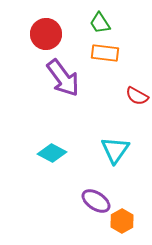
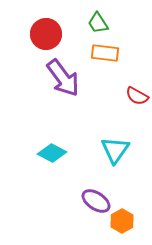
green trapezoid: moved 2 px left
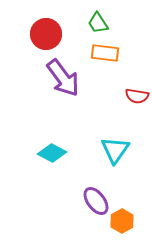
red semicircle: rotated 20 degrees counterclockwise
purple ellipse: rotated 20 degrees clockwise
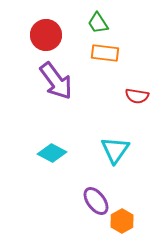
red circle: moved 1 px down
purple arrow: moved 7 px left, 3 px down
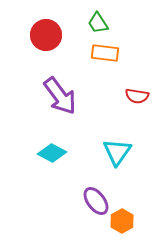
purple arrow: moved 4 px right, 15 px down
cyan triangle: moved 2 px right, 2 px down
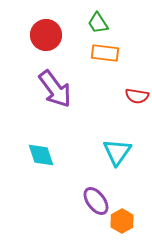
purple arrow: moved 5 px left, 7 px up
cyan diamond: moved 11 px left, 2 px down; rotated 44 degrees clockwise
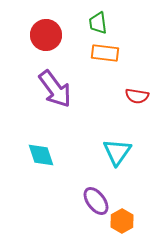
green trapezoid: rotated 25 degrees clockwise
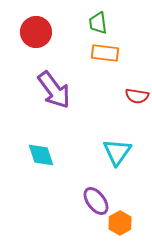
red circle: moved 10 px left, 3 px up
purple arrow: moved 1 px left, 1 px down
orange hexagon: moved 2 px left, 2 px down
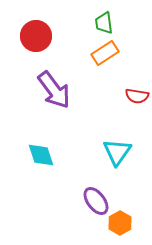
green trapezoid: moved 6 px right
red circle: moved 4 px down
orange rectangle: rotated 40 degrees counterclockwise
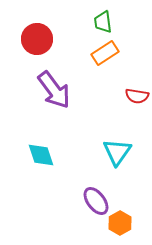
green trapezoid: moved 1 px left, 1 px up
red circle: moved 1 px right, 3 px down
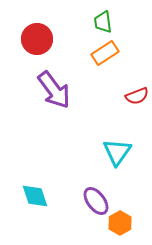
red semicircle: rotated 30 degrees counterclockwise
cyan diamond: moved 6 px left, 41 px down
